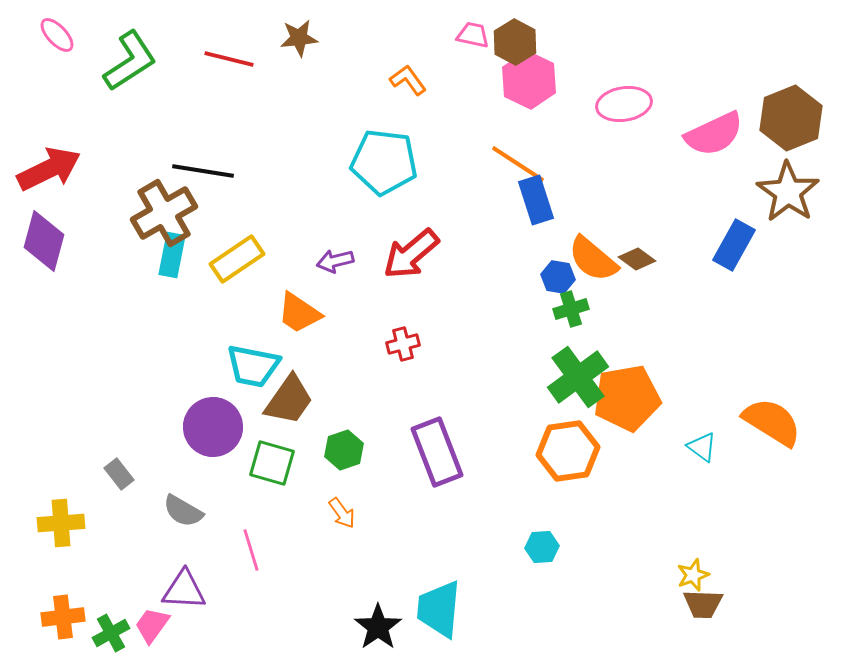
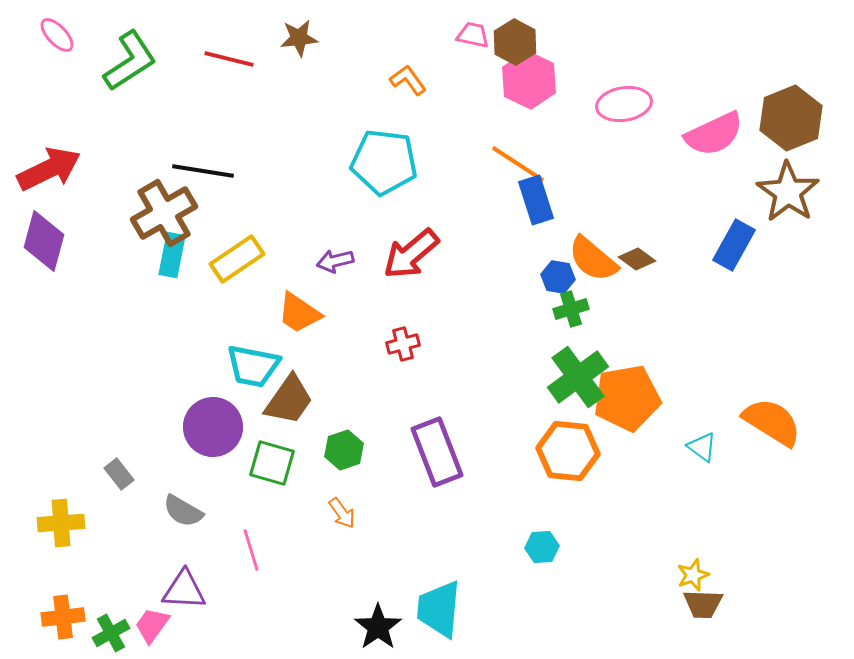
orange hexagon at (568, 451): rotated 14 degrees clockwise
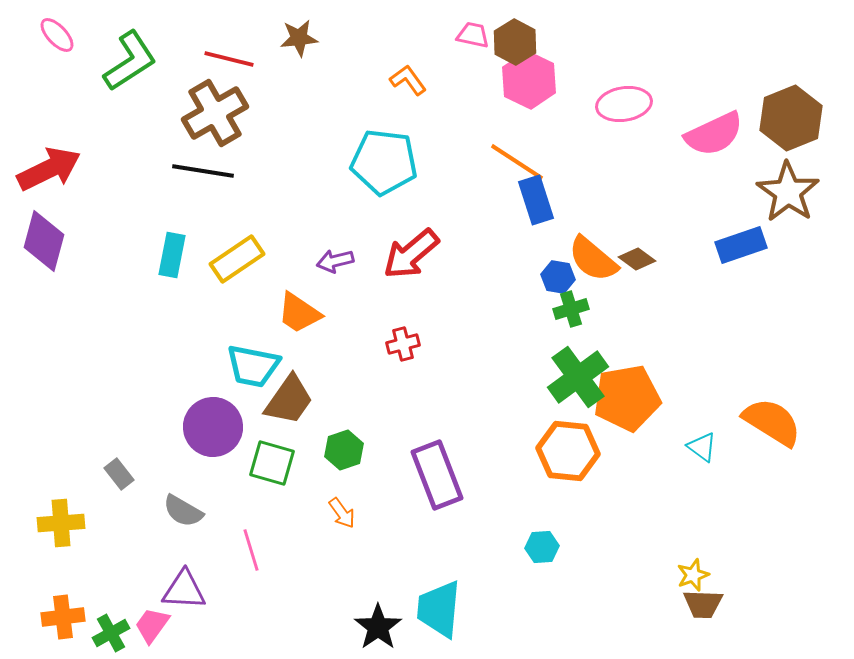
orange line at (518, 164): moved 1 px left, 2 px up
brown cross at (164, 213): moved 51 px right, 100 px up
blue rectangle at (734, 245): moved 7 px right; rotated 42 degrees clockwise
purple rectangle at (437, 452): moved 23 px down
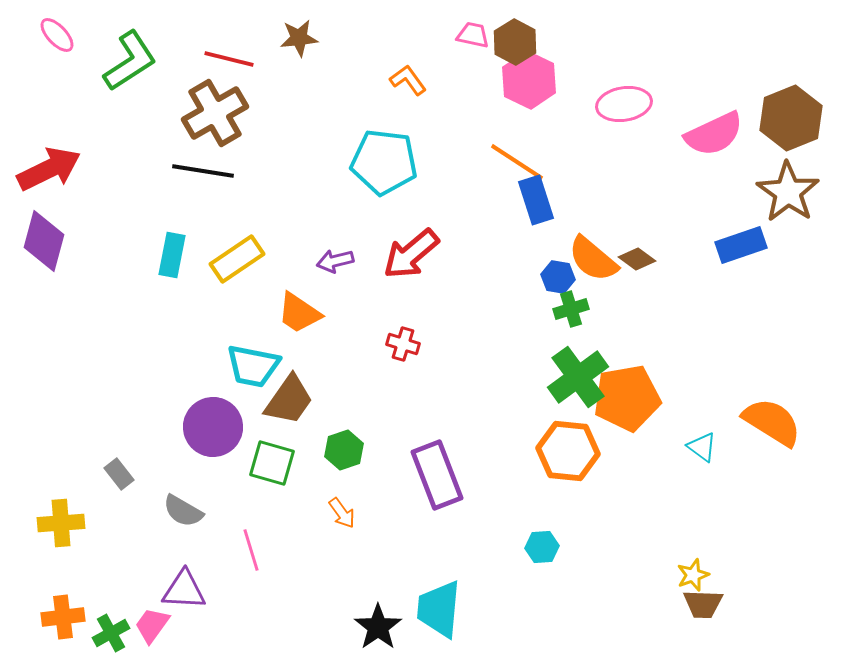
red cross at (403, 344): rotated 32 degrees clockwise
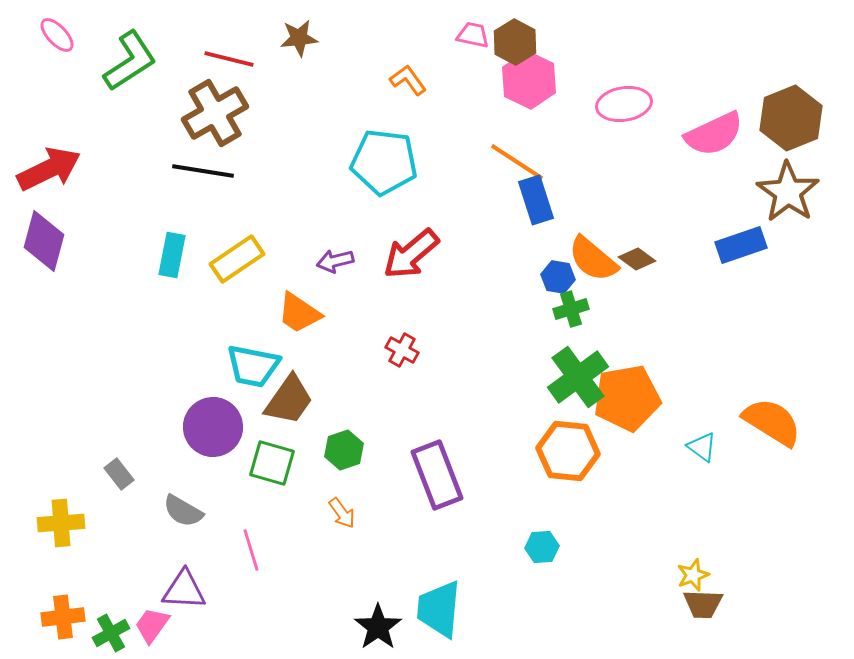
red cross at (403, 344): moved 1 px left, 6 px down; rotated 12 degrees clockwise
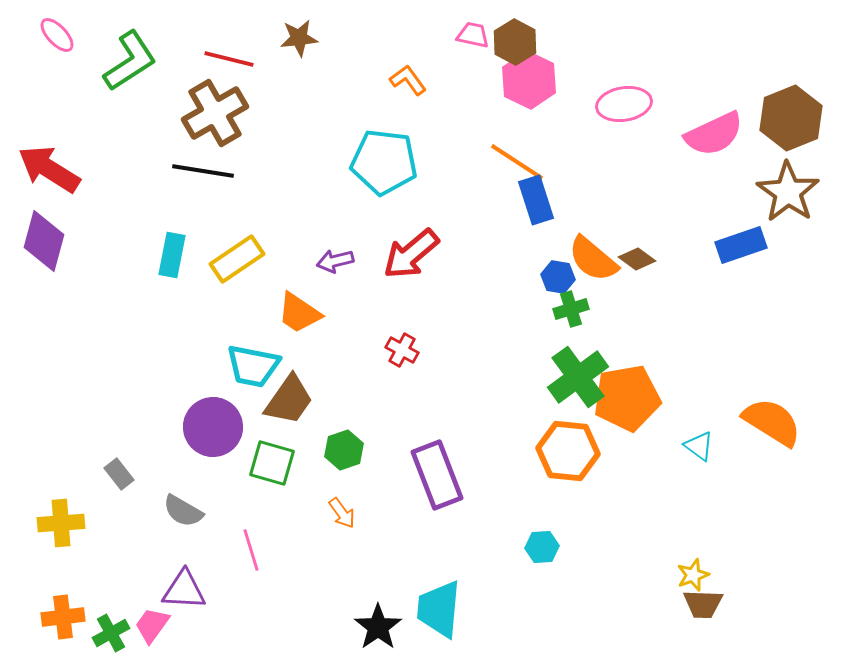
red arrow at (49, 169): rotated 122 degrees counterclockwise
cyan triangle at (702, 447): moved 3 px left, 1 px up
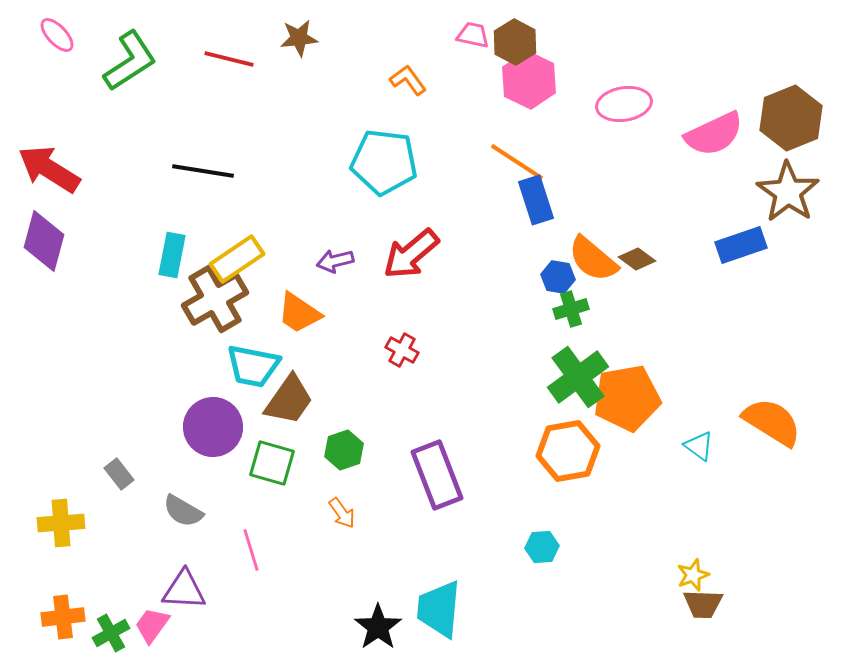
brown cross at (215, 113): moved 186 px down
orange hexagon at (568, 451): rotated 16 degrees counterclockwise
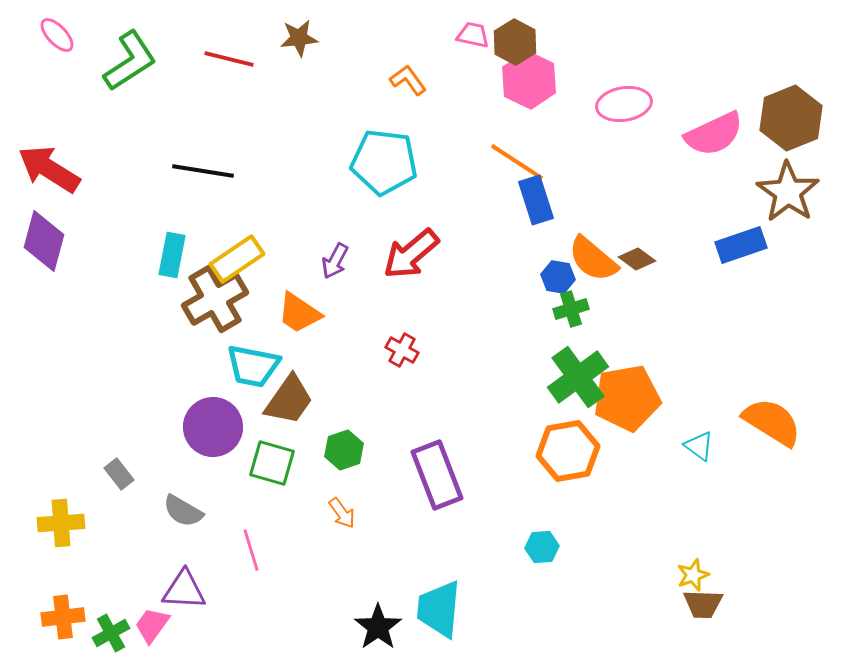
purple arrow at (335, 261): rotated 48 degrees counterclockwise
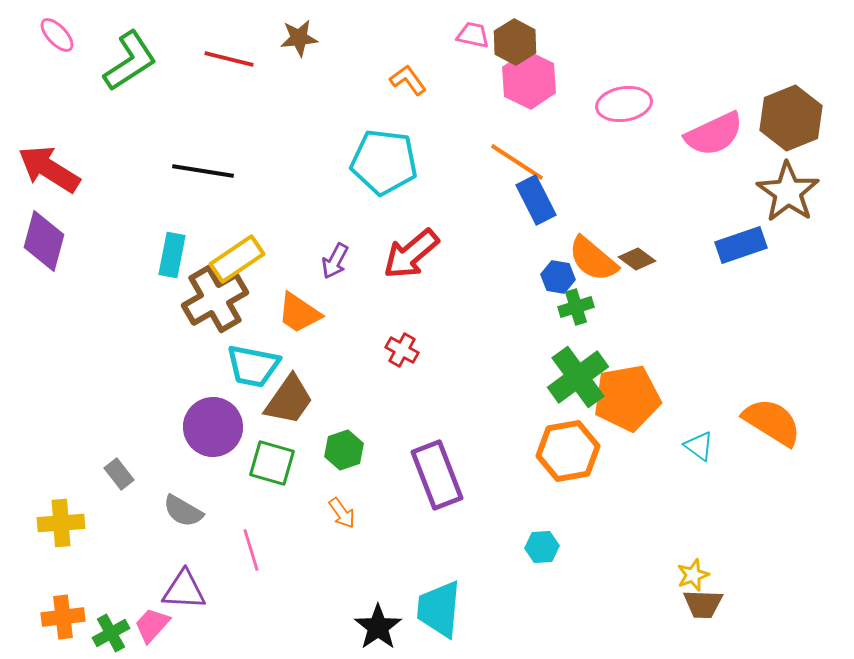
blue rectangle at (536, 200): rotated 9 degrees counterclockwise
green cross at (571, 309): moved 5 px right, 2 px up
pink trapezoid at (152, 625): rotated 6 degrees clockwise
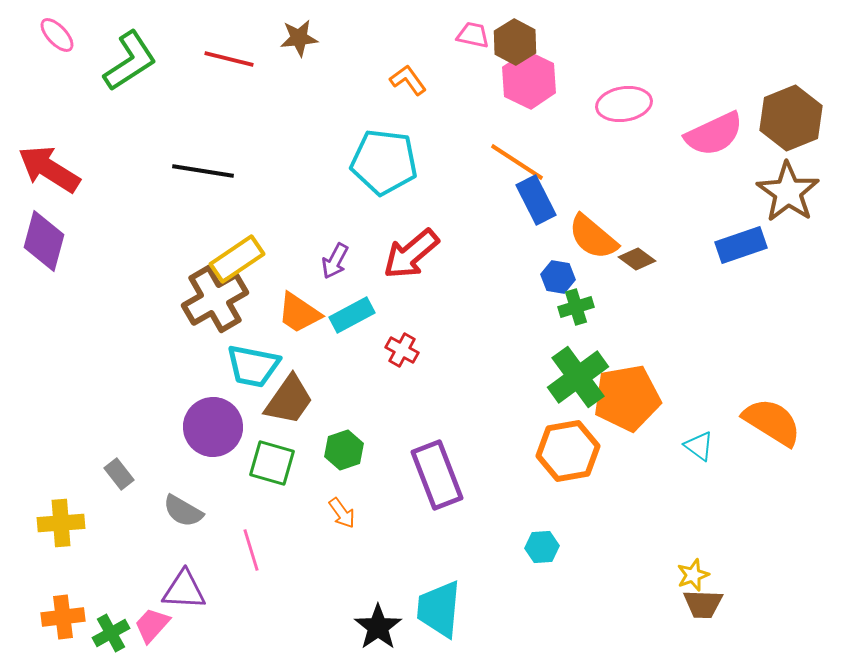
cyan rectangle at (172, 255): moved 180 px right, 60 px down; rotated 51 degrees clockwise
orange semicircle at (593, 259): moved 22 px up
